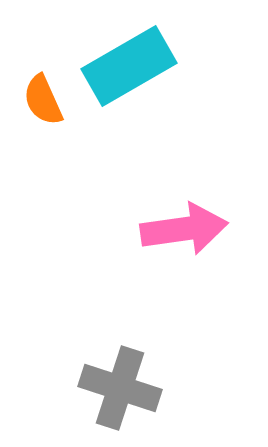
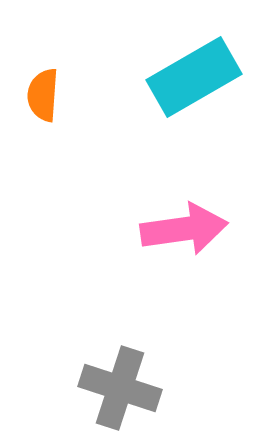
cyan rectangle: moved 65 px right, 11 px down
orange semicircle: moved 5 px up; rotated 28 degrees clockwise
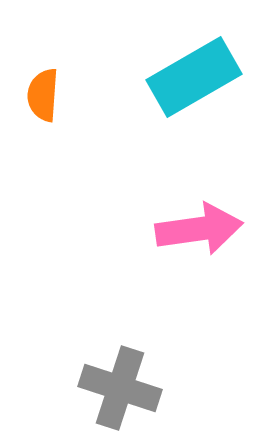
pink arrow: moved 15 px right
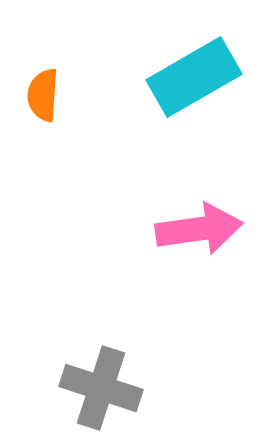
gray cross: moved 19 px left
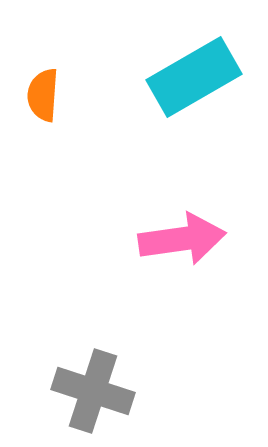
pink arrow: moved 17 px left, 10 px down
gray cross: moved 8 px left, 3 px down
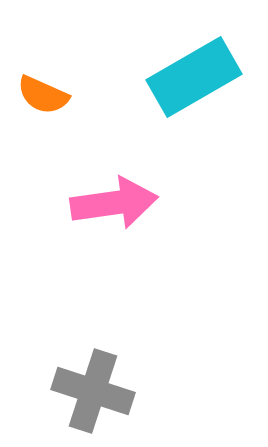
orange semicircle: rotated 70 degrees counterclockwise
pink arrow: moved 68 px left, 36 px up
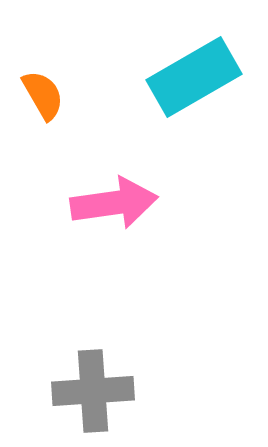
orange semicircle: rotated 144 degrees counterclockwise
gray cross: rotated 22 degrees counterclockwise
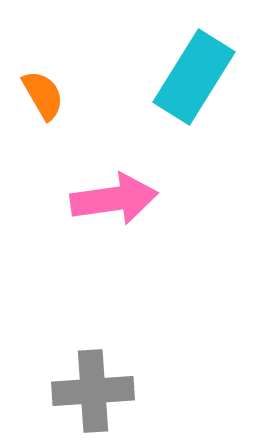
cyan rectangle: rotated 28 degrees counterclockwise
pink arrow: moved 4 px up
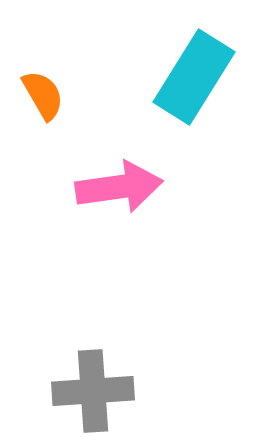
pink arrow: moved 5 px right, 12 px up
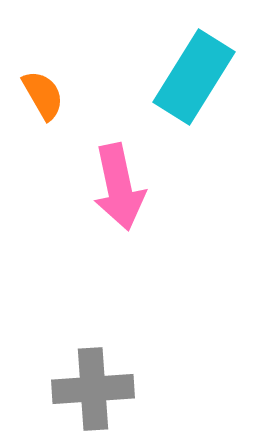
pink arrow: rotated 86 degrees clockwise
gray cross: moved 2 px up
